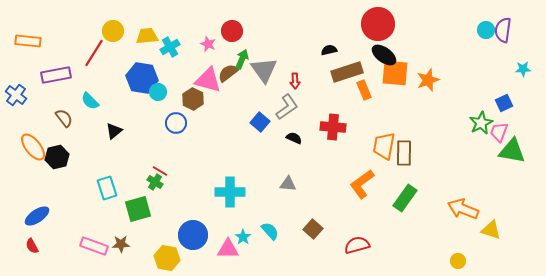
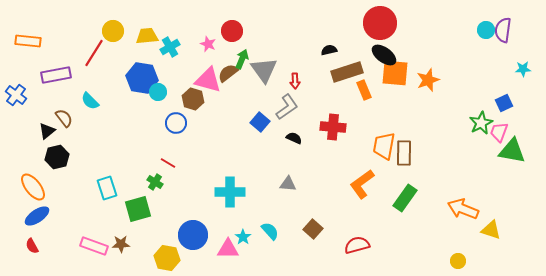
red circle at (378, 24): moved 2 px right, 1 px up
brown hexagon at (193, 99): rotated 10 degrees counterclockwise
black triangle at (114, 131): moved 67 px left
orange ellipse at (33, 147): moved 40 px down
red line at (160, 171): moved 8 px right, 8 px up
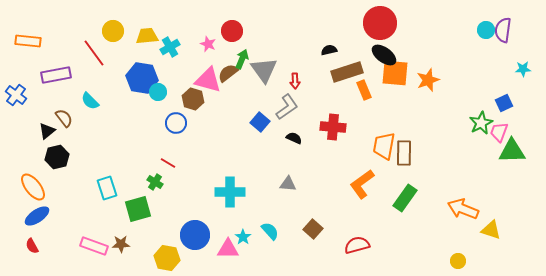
red line at (94, 53): rotated 68 degrees counterclockwise
green triangle at (512, 151): rotated 12 degrees counterclockwise
blue circle at (193, 235): moved 2 px right
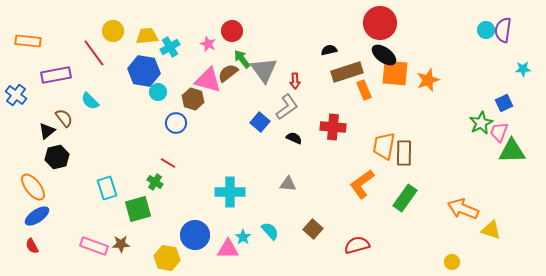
green arrow at (242, 59): rotated 60 degrees counterclockwise
blue hexagon at (142, 78): moved 2 px right, 7 px up
yellow circle at (458, 261): moved 6 px left, 1 px down
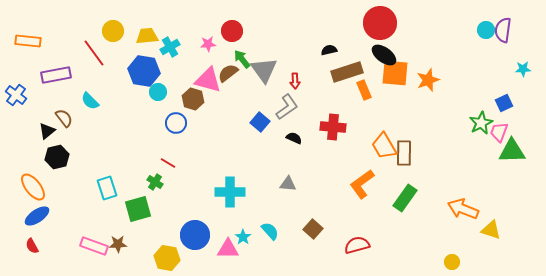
pink star at (208, 44): rotated 28 degrees counterclockwise
orange trapezoid at (384, 146): rotated 40 degrees counterclockwise
brown star at (121, 244): moved 3 px left
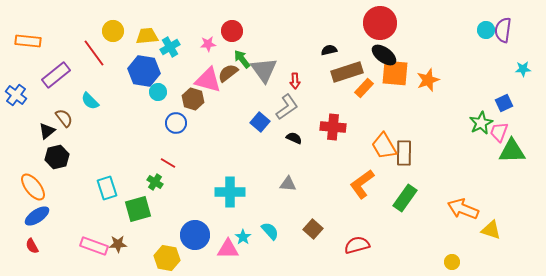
purple rectangle at (56, 75): rotated 28 degrees counterclockwise
orange rectangle at (364, 90): moved 2 px up; rotated 66 degrees clockwise
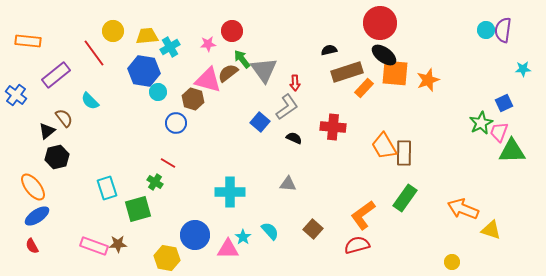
red arrow at (295, 81): moved 2 px down
orange L-shape at (362, 184): moved 1 px right, 31 px down
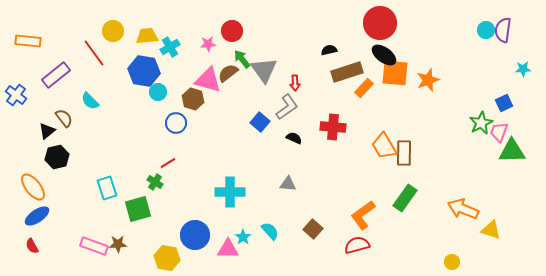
red line at (168, 163): rotated 63 degrees counterclockwise
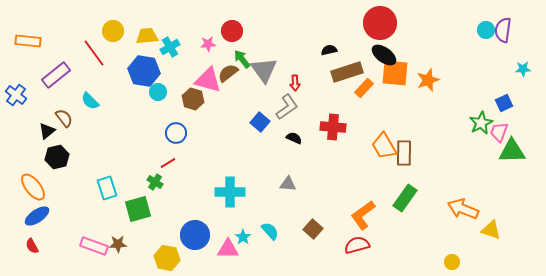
blue circle at (176, 123): moved 10 px down
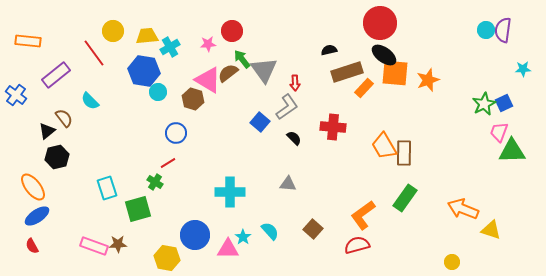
pink triangle at (208, 80): rotated 16 degrees clockwise
green star at (481, 123): moved 3 px right, 19 px up
black semicircle at (294, 138): rotated 21 degrees clockwise
